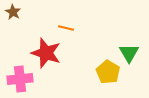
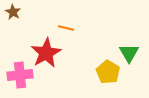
red star: rotated 24 degrees clockwise
pink cross: moved 4 px up
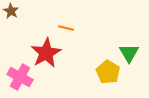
brown star: moved 2 px left, 1 px up
pink cross: moved 2 px down; rotated 35 degrees clockwise
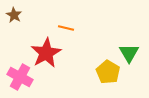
brown star: moved 3 px right, 4 px down
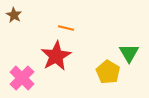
red star: moved 10 px right, 3 px down
pink cross: moved 2 px right, 1 px down; rotated 15 degrees clockwise
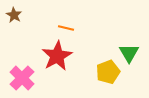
red star: moved 1 px right
yellow pentagon: rotated 20 degrees clockwise
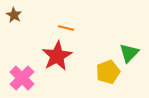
green triangle: rotated 15 degrees clockwise
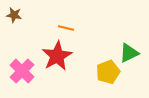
brown star: rotated 21 degrees counterclockwise
green triangle: rotated 20 degrees clockwise
pink cross: moved 7 px up
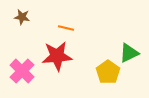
brown star: moved 8 px right, 2 px down
red star: rotated 24 degrees clockwise
yellow pentagon: rotated 15 degrees counterclockwise
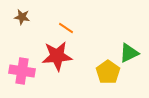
orange line: rotated 21 degrees clockwise
pink cross: rotated 35 degrees counterclockwise
